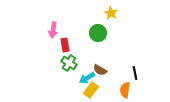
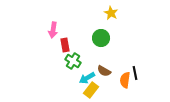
green circle: moved 3 px right, 5 px down
green cross: moved 4 px right, 2 px up
brown semicircle: moved 4 px right, 1 px down
orange semicircle: moved 10 px up
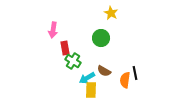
red rectangle: moved 3 px down
yellow rectangle: rotated 35 degrees counterclockwise
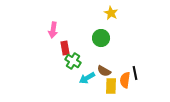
yellow rectangle: moved 20 px right, 4 px up
